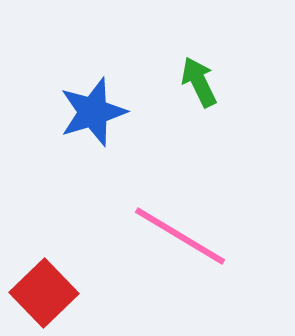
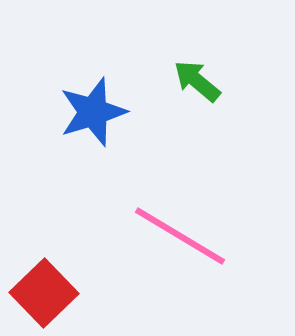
green arrow: moved 2 px left, 1 px up; rotated 24 degrees counterclockwise
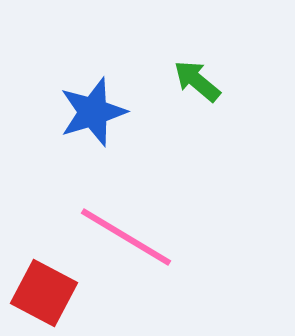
pink line: moved 54 px left, 1 px down
red square: rotated 18 degrees counterclockwise
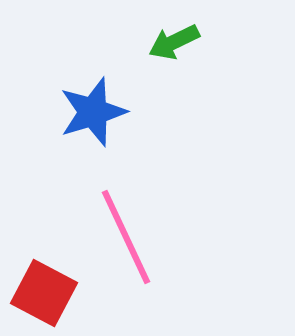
green arrow: moved 23 px left, 39 px up; rotated 66 degrees counterclockwise
pink line: rotated 34 degrees clockwise
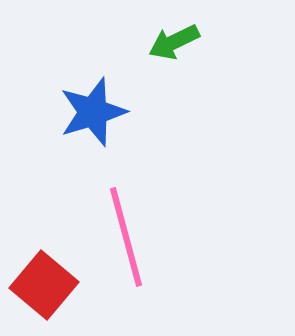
pink line: rotated 10 degrees clockwise
red square: moved 8 px up; rotated 12 degrees clockwise
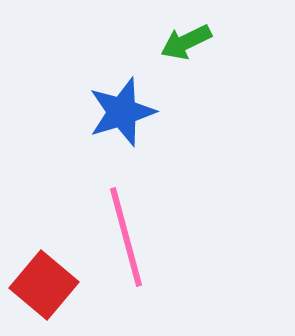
green arrow: moved 12 px right
blue star: moved 29 px right
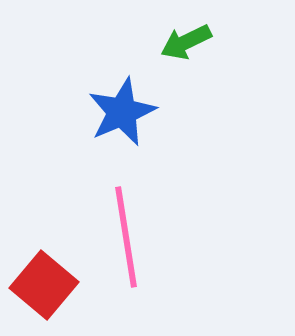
blue star: rotated 6 degrees counterclockwise
pink line: rotated 6 degrees clockwise
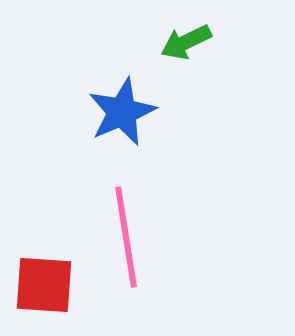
red square: rotated 36 degrees counterclockwise
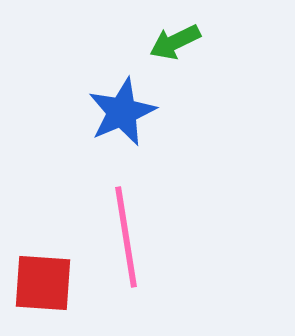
green arrow: moved 11 px left
red square: moved 1 px left, 2 px up
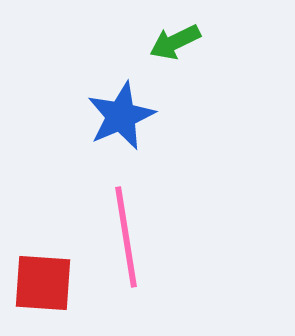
blue star: moved 1 px left, 4 px down
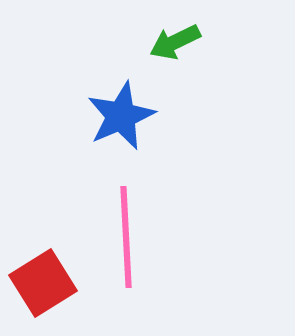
pink line: rotated 6 degrees clockwise
red square: rotated 36 degrees counterclockwise
